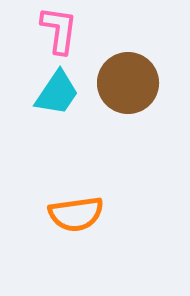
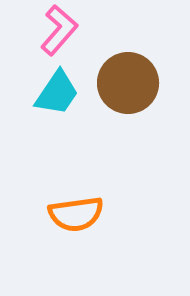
pink L-shape: rotated 33 degrees clockwise
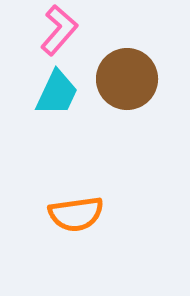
brown circle: moved 1 px left, 4 px up
cyan trapezoid: rotated 9 degrees counterclockwise
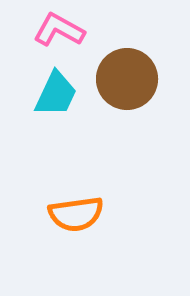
pink L-shape: rotated 102 degrees counterclockwise
cyan trapezoid: moved 1 px left, 1 px down
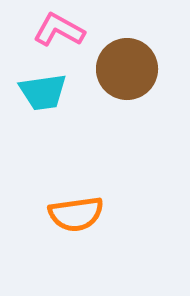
brown circle: moved 10 px up
cyan trapezoid: moved 13 px left, 2 px up; rotated 57 degrees clockwise
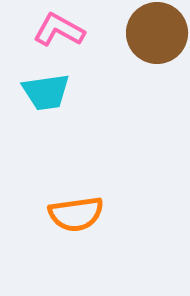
brown circle: moved 30 px right, 36 px up
cyan trapezoid: moved 3 px right
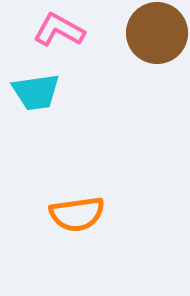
cyan trapezoid: moved 10 px left
orange semicircle: moved 1 px right
